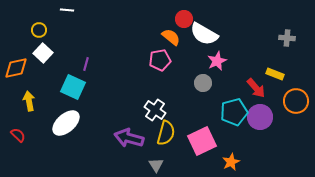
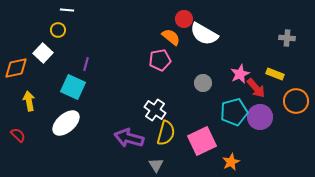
yellow circle: moved 19 px right
pink star: moved 23 px right, 13 px down
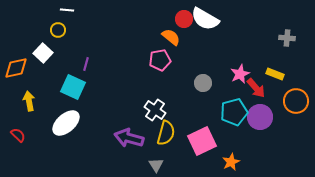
white semicircle: moved 1 px right, 15 px up
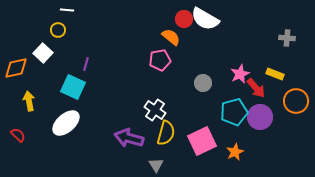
orange star: moved 4 px right, 10 px up
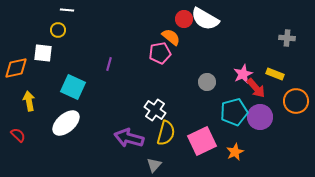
white square: rotated 36 degrees counterclockwise
pink pentagon: moved 7 px up
purple line: moved 23 px right
pink star: moved 3 px right
gray circle: moved 4 px right, 1 px up
gray triangle: moved 2 px left; rotated 14 degrees clockwise
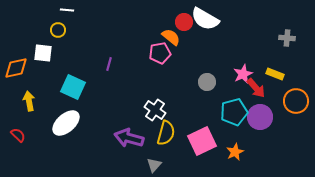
red circle: moved 3 px down
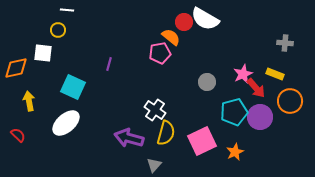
gray cross: moved 2 px left, 5 px down
orange circle: moved 6 px left
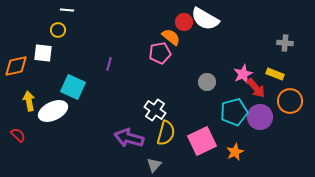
orange diamond: moved 2 px up
white ellipse: moved 13 px left, 12 px up; rotated 16 degrees clockwise
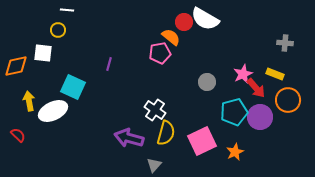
orange circle: moved 2 px left, 1 px up
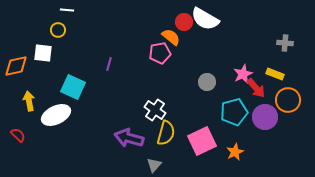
white ellipse: moved 3 px right, 4 px down
purple circle: moved 5 px right
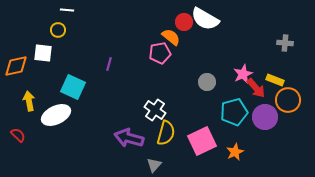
yellow rectangle: moved 6 px down
